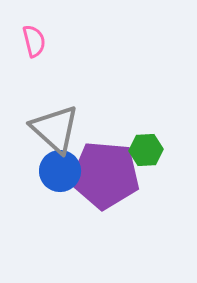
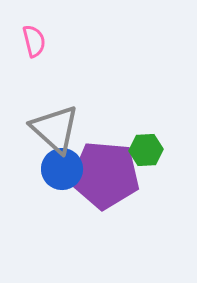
blue circle: moved 2 px right, 2 px up
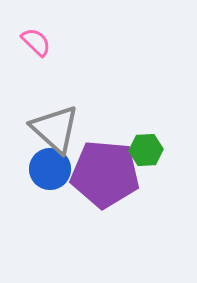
pink semicircle: moved 2 px right, 1 px down; rotated 32 degrees counterclockwise
blue circle: moved 12 px left
purple pentagon: moved 1 px up
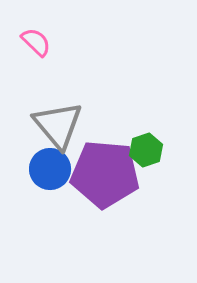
gray triangle: moved 3 px right, 4 px up; rotated 8 degrees clockwise
green hexagon: rotated 16 degrees counterclockwise
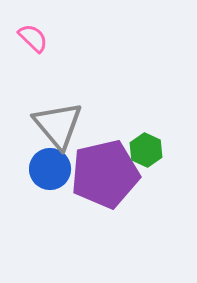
pink semicircle: moved 3 px left, 4 px up
green hexagon: rotated 16 degrees counterclockwise
purple pentagon: rotated 18 degrees counterclockwise
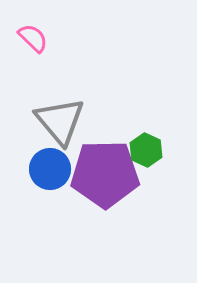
gray triangle: moved 2 px right, 4 px up
purple pentagon: rotated 12 degrees clockwise
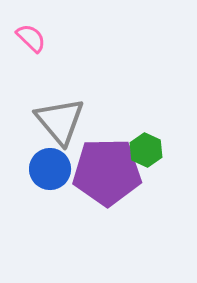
pink semicircle: moved 2 px left
purple pentagon: moved 2 px right, 2 px up
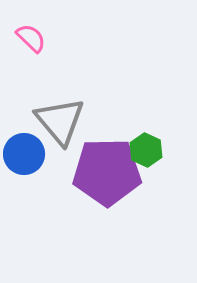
blue circle: moved 26 px left, 15 px up
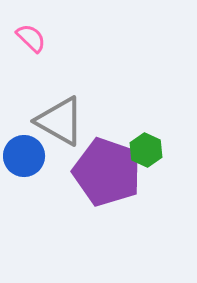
gray triangle: rotated 20 degrees counterclockwise
blue circle: moved 2 px down
purple pentagon: rotated 20 degrees clockwise
